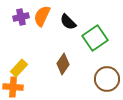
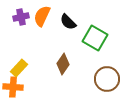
green square: rotated 25 degrees counterclockwise
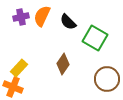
orange cross: rotated 18 degrees clockwise
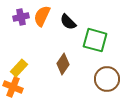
green square: moved 2 px down; rotated 15 degrees counterclockwise
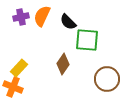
green square: moved 8 px left; rotated 10 degrees counterclockwise
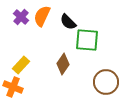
purple cross: rotated 35 degrees counterclockwise
yellow rectangle: moved 2 px right, 3 px up
brown circle: moved 1 px left, 3 px down
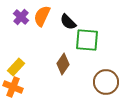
yellow rectangle: moved 5 px left, 2 px down
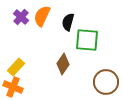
black semicircle: rotated 60 degrees clockwise
